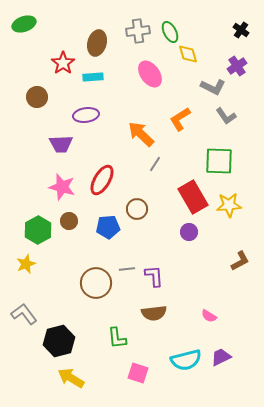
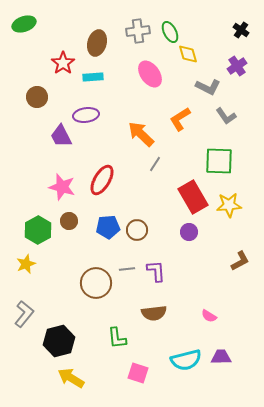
gray L-shape at (213, 87): moved 5 px left
purple trapezoid at (61, 144): moved 8 px up; rotated 65 degrees clockwise
brown circle at (137, 209): moved 21 px down
purple L-shape at (154, 276): moved 2 px right, 5 px up
gray L-shape at (24, 314): rotated 76 degrees clockwise
purple trapezoid at (221, 357): rotated 25 degrees clockwise
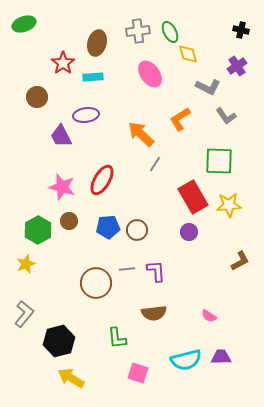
black cross at (241, 30): rotated 21 degrees counterclockwise
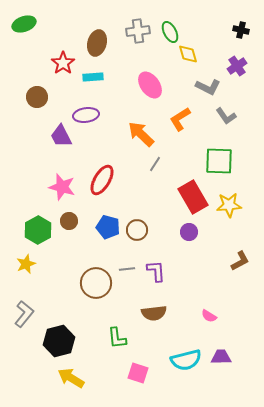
pink ellipse at (150, 74): moved 11 px down
blue pentagon at (108, 227): rotated 20 degrees clockwise
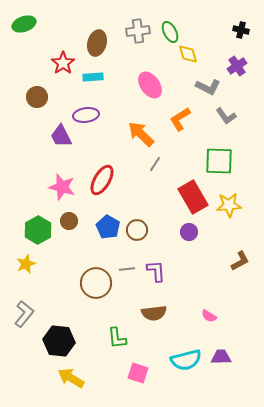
blue pentagon at (108, 227): rotated 15 degrees clockwise
black hexagon at (59, 341): rotated 20 degrees clockwise
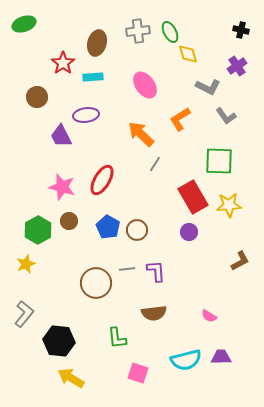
pink ellipse at (150, 85): moved 5 px left
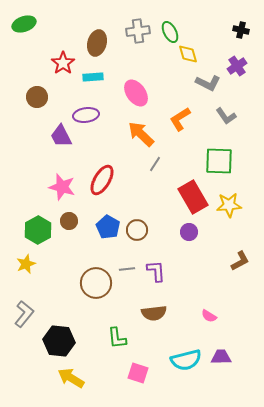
pink ellipse at (145, 85): moved 9 px left, 8 px down
gray L-shape at (208, 87): moved 4 px up
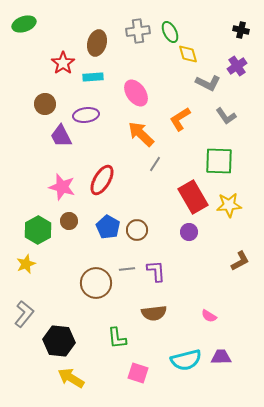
brown circle at (37, 97): moved 8 px right, 7 px down
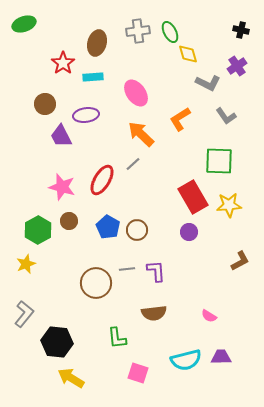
gray line at (155, 164): moved 22 px left; rotated 14 degrees clockwise
black hexagon at (59, 341): moved 2 px left, 1 px down
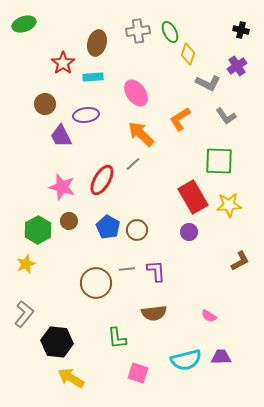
yellow diamond at (188, 54): rotated 35 degrees clockwise
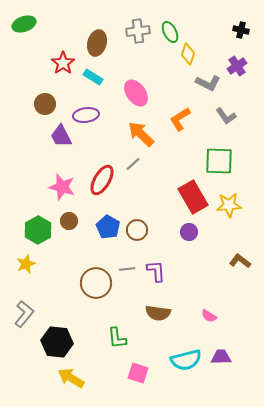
cyan rectangle at (93, 77): rotated 36 degrees clockwise
brown L-shape at (240, 261): rotated 115 degrees counterclockwise
brown semicircle at (154, 313): moved 4 px right; rotated 15 degrees clockwise
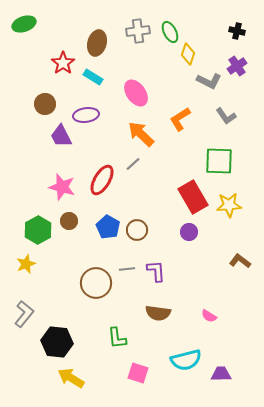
black cross at (241, 30): moved 4 px left, 1 px down
gray L-shape at (208, 83): moved 1 px right, 2 px up
purple trapezoid at (221, 357): moved 17 px down
